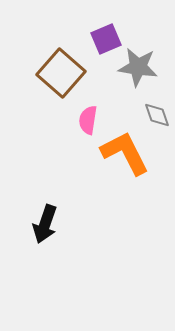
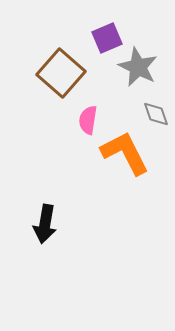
purple square: moved 1 px right, 1 px up
gray star: rotated 18 degrees clockwise
gray diamond: moved 1 px left, 1 px up
black arrow: rotated 9 degrees counterclockwise
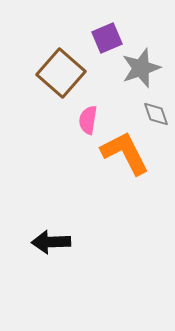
gray star: moved 3 px right, 1 px down; rotated 27 degrees clockwise
black arrow: moved 6 px right, 18 px down; rotated 78 degrees clockwise
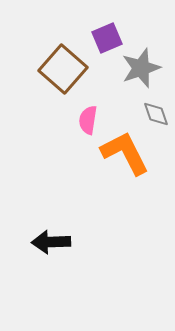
brown square: moved 2 px right, 4 px up
